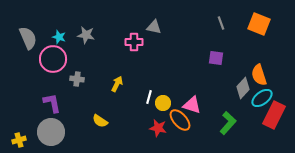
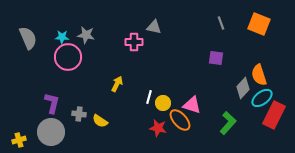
cyan star: moved 3 px right; rotated 16 degrees counterclockwise
pink circle: moved 15 px right, 2 px up
gray cross: moved 2 px right, 35 px down
purple L-shape: rotated 25 degrees clockwise
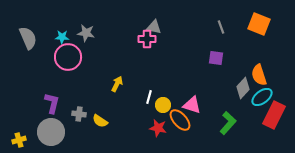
gray line: moved 4 px down
gray star: moved 2 px up
pink cross: moved 13 px right, 3 px up
cyan ellipse: moved 1 px up
yellow circle: moved 2 px down
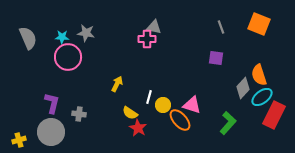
yellow semicircle: moved 30 px right, 8 px up
red star: moved 20 px left; rotated 18 degrees clockwise
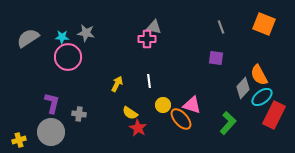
orange square: moved 5 px right
gray semicircle: rotated 100 degrees counterclockwise
orange semicircle: rotated 10 degrees counterclockwise
white line: moved 16 px up; rotated 24 degrees counterclockwise
orange ellipse: moved 1 px right, 1 px up
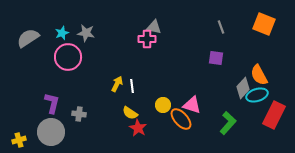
cyan star: moved 4 px up; rotated 24 degrees counterclockwise
white line: moved 17 px left, 5 px down
cyan ellipse: moved 5 px left, 2 px up; rotated 20 degrees clockwise
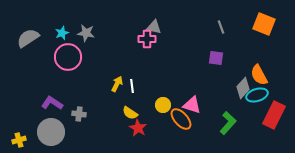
purple L-shape: rotated 70 degrees counterclockwise
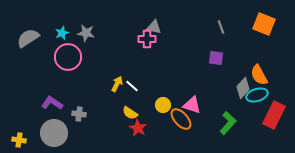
white line: rotated 40 degrees counterclockwise
gray circle: moved 3 px right, 1 px down
yellow cross: rotated 24 degrees clockwise
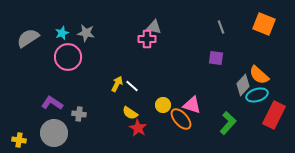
orange semicircle: rotated 20 degrees counterclockwise
gray diamond: moved 3 px up
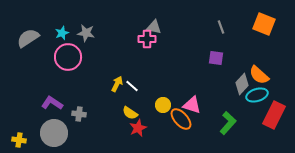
gray diamond: moved 1 px left, 1 px up
red star: rotated 18 degrees clockwise
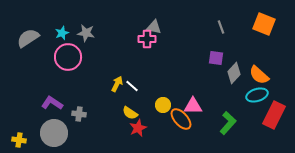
gray diamond: moved 8 px left, 11 px up
pink triangle: moved 1 px right, 1 px down; rotated 18 degrees counterclockwise
